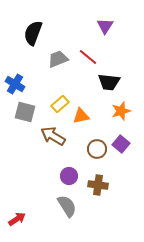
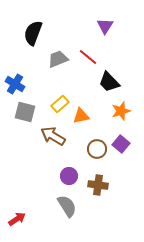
black trapezoid: rotated 40 degrees clockwise
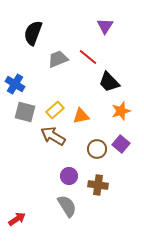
yellow rectangle: moved 5 px left, 6 px down
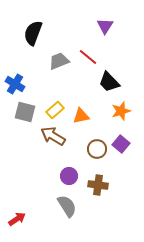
gray trapezoid: moved 1 px right, 2 px down
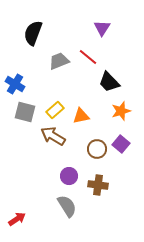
purple triangle: moved 3 px left, 2 px down
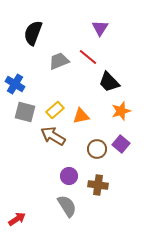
purple triangle: moved 2 px left
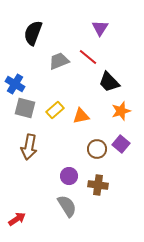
gray square: moved 4 px up
brown arrow: moved 24 px left, 11 px down; rotated 110 degrees counterclockwise
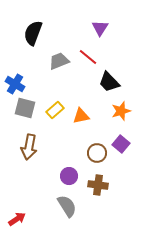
brown circle: moved 4 px down
